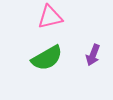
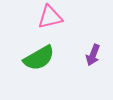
green semicircle: moved 8 px left
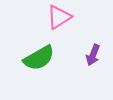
pink triangle: moved 9 px right; rotated 20 degrees counterclockwise
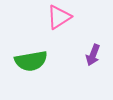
green semicircle: moved 8 px left, 3 px down; rotated 20 degrees clockwise
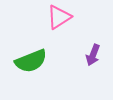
green semicircle: rotated 12 degrees counterclockwise
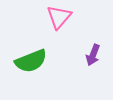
pink triangle: rotated 16 degrees counterclockwise
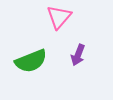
purple arrow: moved 15 px left
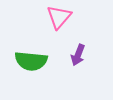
green semicircle: rotated 28 degrees clockwise
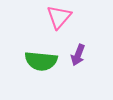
green semicircle: moved 10 px right
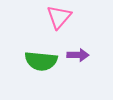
purple arrow: rotated 110 degrees counterclockwise
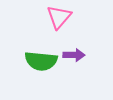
purple arrow: moved 4 px left
